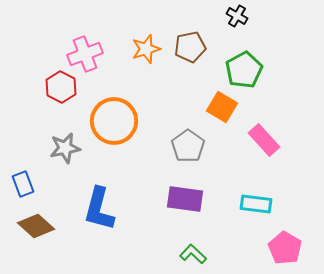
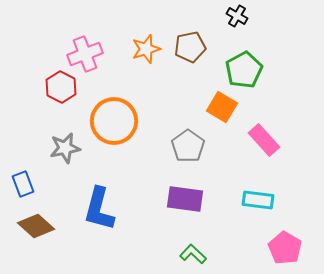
cyan rectangle: moved 2 px right, 4 px up
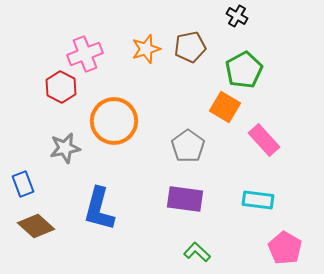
orange square: moved 3 px right
green L-shape: moved 4 px right, 2 px up
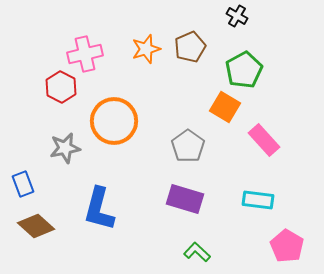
brown pentagon: rotated 12 degrees counterclockwise
pink cross: rotated 8 degrees clockwise
purple rectangle: rotated 9 degrees clockwise
pink pentagon: moved 2 px right, 2 px up
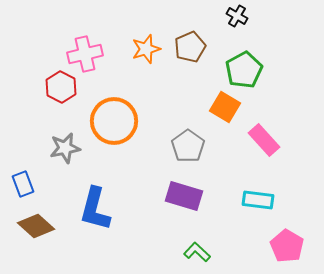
purple rectangle: moved 1 px left, 3 px up
blue L-shape: moved 4 px left
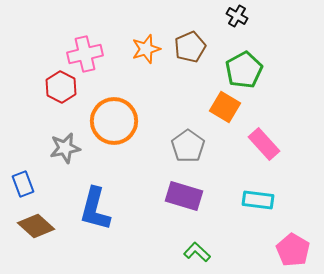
pink rectangle: moved 4 px down
pink pentagon: moved 6 px right, 4 px down
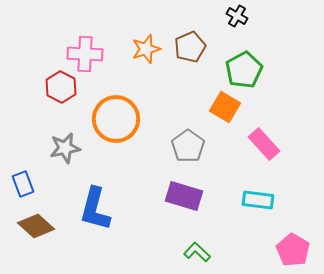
pink cross: rotated 16 degrees clockwise
orange circle: moved 2 px right, 2 px up
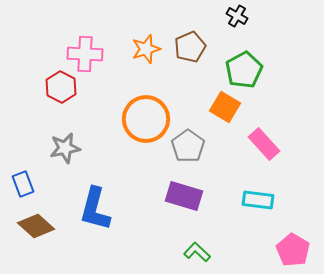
orange circle: moved 30 px right
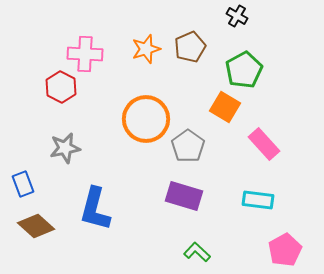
pink pentagon: moved 8 px left; rotated 12 degrees clockwise
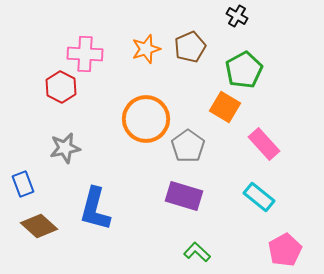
cyan rectangle: moved 1 px right, 3 px up; rotated 32 degrees clockwise
brown diamond: moved 3 px right
